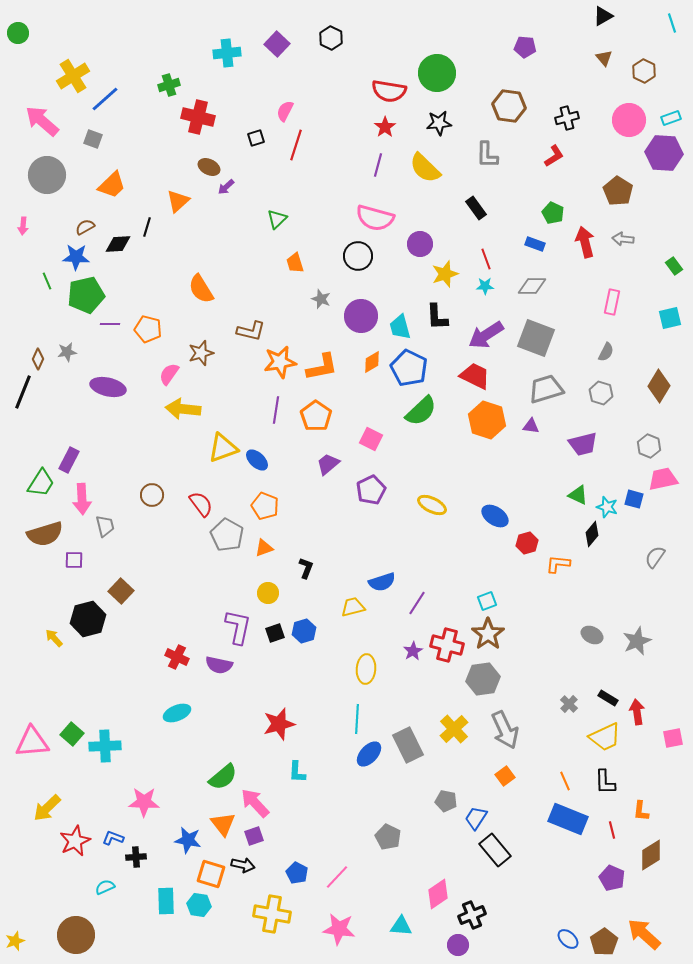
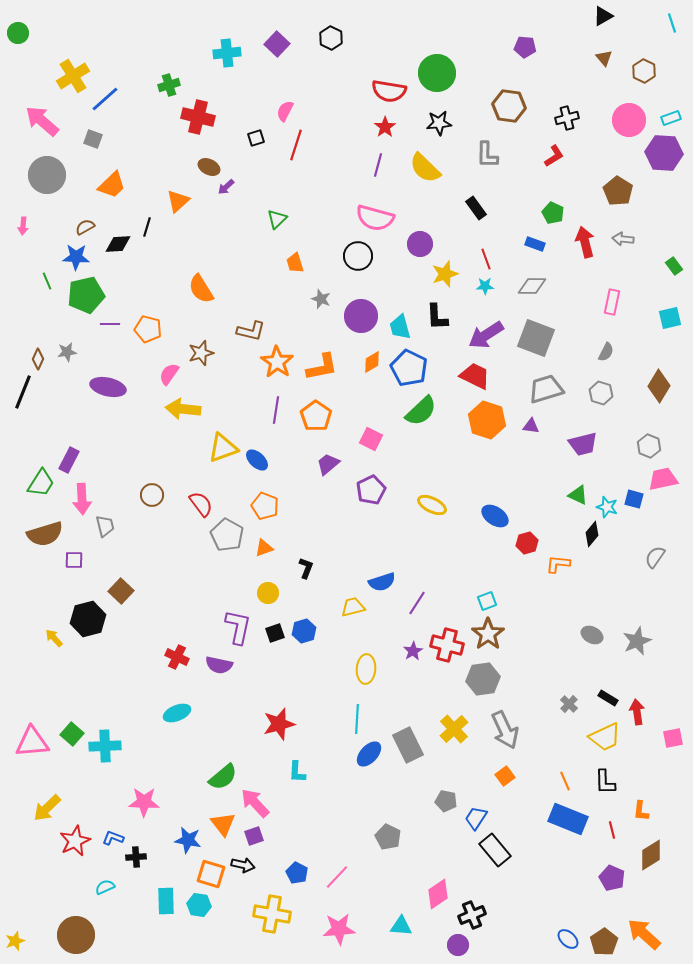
orange star at (280, 362): moved 3 px left; rotated 28 degrees counterclockwise
pink star at (339, 929): rotated 12 degrees counterclockwise
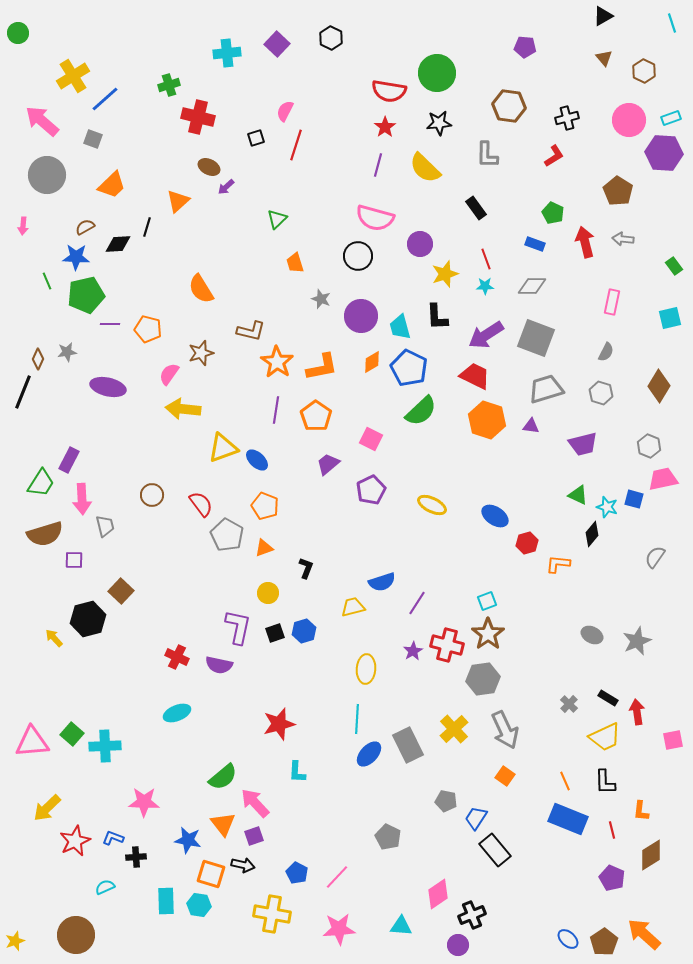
pink square at (673, 738): moved 2 px down
orange square at (505, 776): rotated 18 degrees counterclockwise
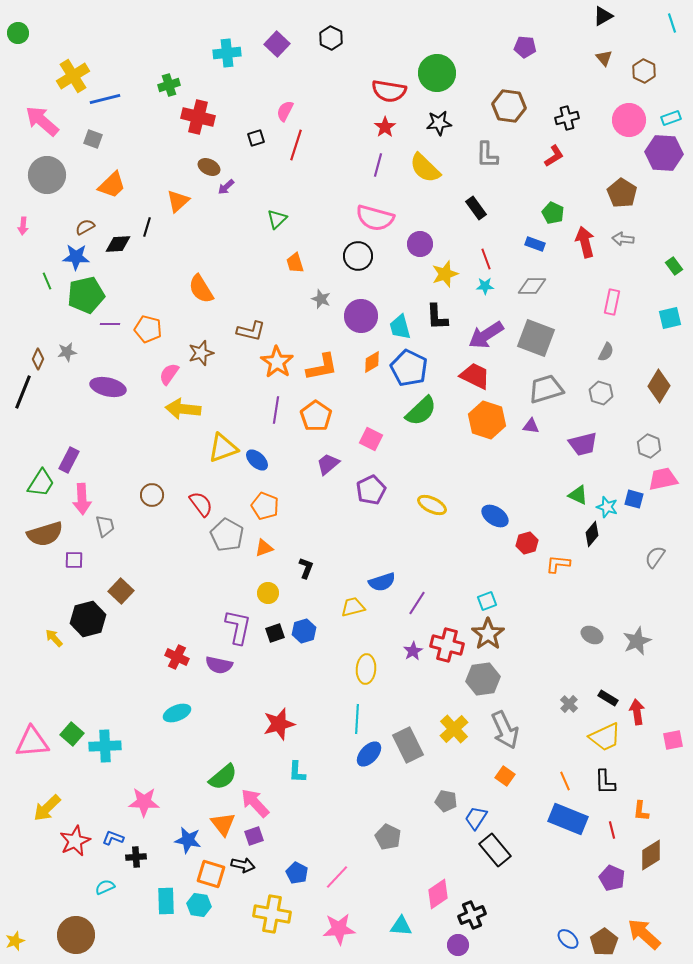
blue line at (105, 99): rotated 28 degrees clockwise
brown pentagon at (618, 191): moved 4 px right, 2 px down
